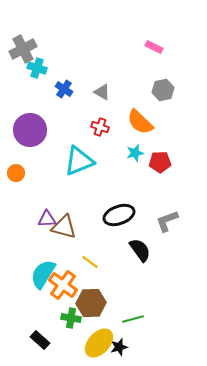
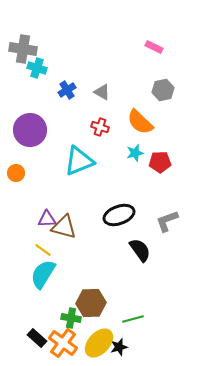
gray cross: rotated 36 degrees clockwise
blue cross: moved 3 px right, 1 px down; rotated 24 degrees clockwise
yellow line: moved 47 px left, 12 px up
orange cross: moved 58 px down
black rectangle: moved 3 px left, 2 px up
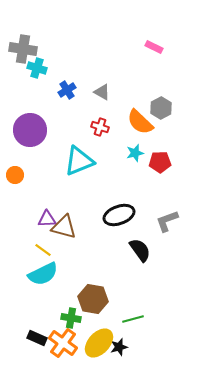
gray hexagon: moved 2 px left, 18 px down; rotated 15 degrees counterclockwise
orange circle: moved 1 px left, 2 px down
cyan semicircle: rotated 148 degrees counterclockwise
brown hexagon: moved 2 px right, 4 px up; rotated 12 degrees clockwise
black rectangle: rotated 18 degrees counterclockwise
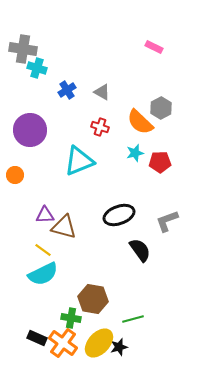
purple triangle: moved 2 px left, 4 px up
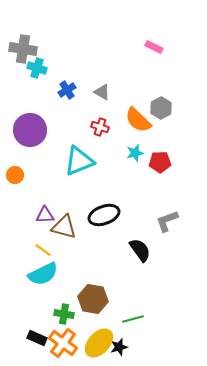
orange semicircle: moved 2 px left, 2 px up
black ellipse: moved 15 px left
green cross: moved 7 px left, 4 px up
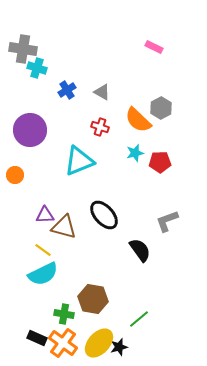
black ellipse: rotated 68 degrees clockwise
green line: moved 6 px right; rotated 25 degrees counterclockwise
